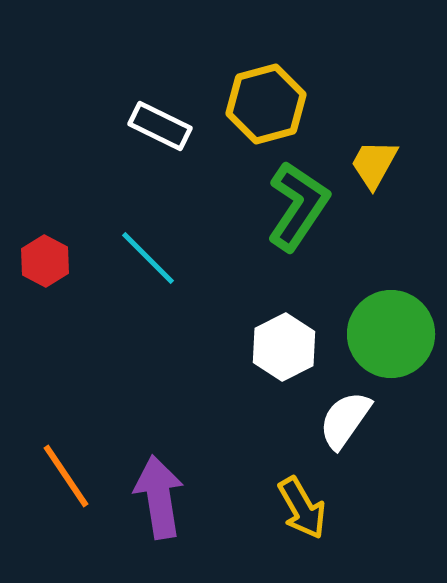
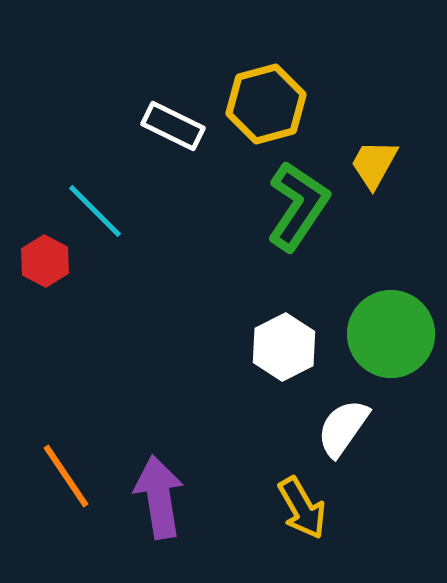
white rectangle: moved 13 px right
cyan line: moved 53 px left, 47 px up
white semicircle: moved 2 px left, 8 px down
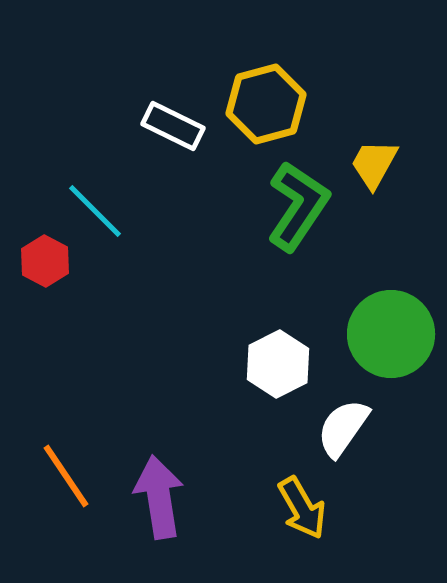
white hexagon: moved 6 px left, 17 px down
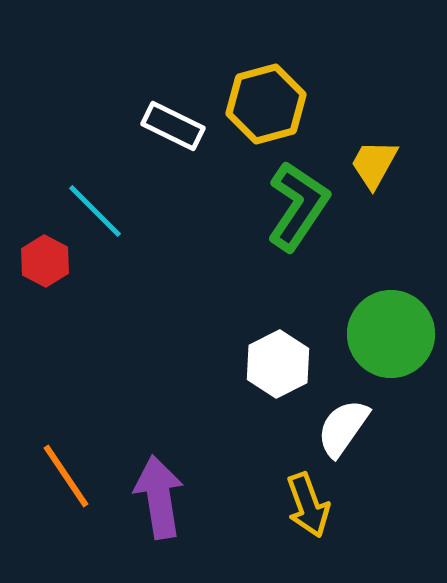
yellow arrow: moved 6 px right, 3 px up; rotated 10 degrees clockwise
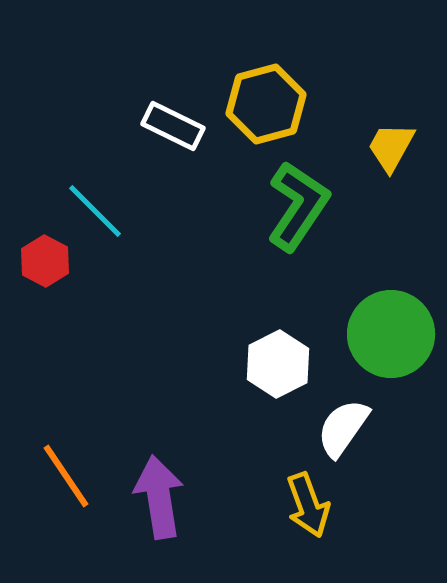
yellow trapezoid: moved 17 px right, 17 px up
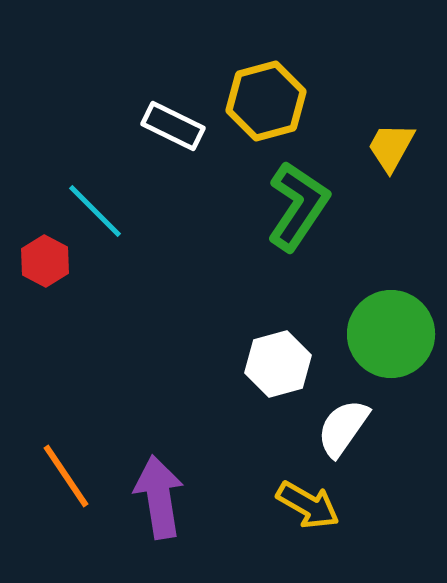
yellow hexagon: moved 3 px up
white hexagon: rotated 12 degrees clockwise
yellow arrow: rotated 40 degrees counterclockwise
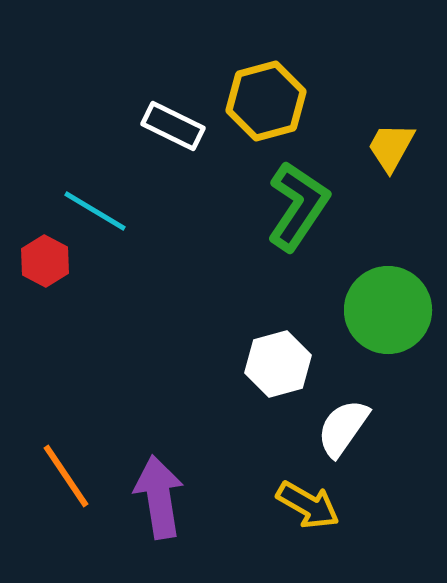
cyan line: rotated 14 degrees counterclockwise
green circle: moved 3 px left, 24 px up
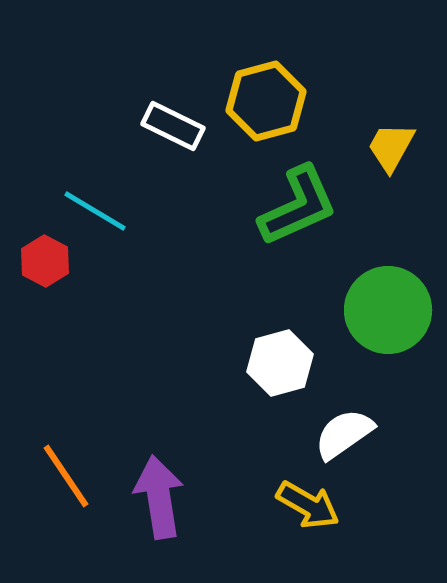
green L-shape: rotated 32 degrees clockwise
white hexagon: moved 2 px right, 1 px up
white semicircle: moved 1 px right, 6 px down; rotated 20 degrees clockwise
